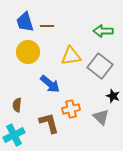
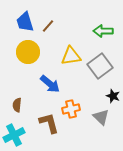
brown line: moved 1 px right; rotated 48 degrees counterclockwise
gray square: rotated 15 degrees clockwise
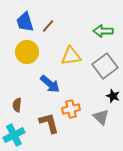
yellow circle: moved 1 px left
gray square: moved 5 px right
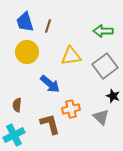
brown line: rotated 24 degrees counterclockwise
brown L-shape: moved 1 px right, 1 px down
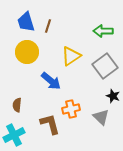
blue trapezoid: moved 1 px right
yellow triangle: rotated 25 degrees counterclockwise
blue arrow: moved 1 px right, 3 px up
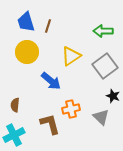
brown semicircle: moved 2 px left
